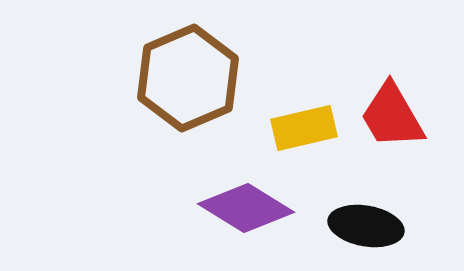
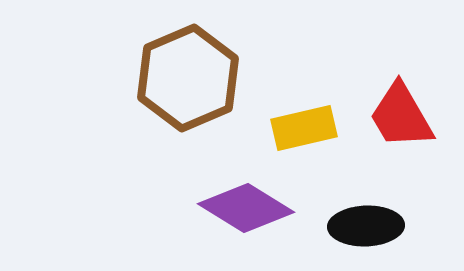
red trapezoid: moved 9 px right
black ellipse: rotated 12 degrees counterclockwise
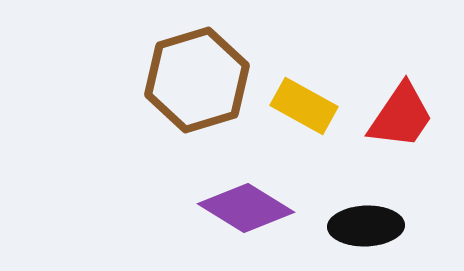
brown hexagon: moved 9 px right, 2 px down; rotated 6 degrees clockwise
red trapezoid: rotated 116 degrees counterclockwise
yellow rectangle: moved 22 px up; rotated 42 degrees clockwise
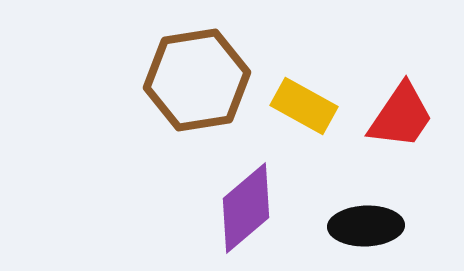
brown hexagon: rotated 8 degrees clockwise
purple diamond: rotated 72 degrees counterclockwise
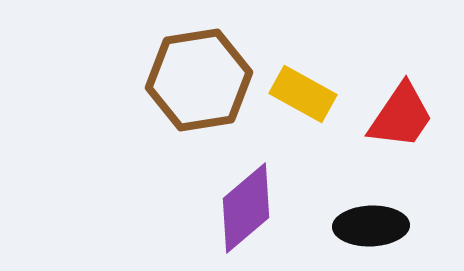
brown hexagon: moved 2 px right
yellow rectangle: moved 1 px left, 12 px up
black ellipse: moved 5 px right
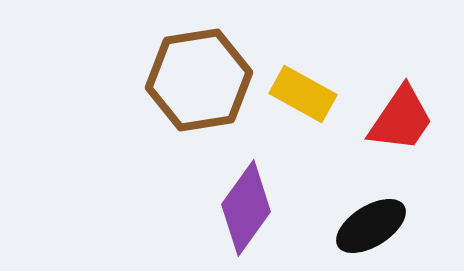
red trapezoid: moved 3 px down
purple diamond: rotated 14 degrees counterclockwise
black ellipse: rotated 30 degrees counterclockwise
